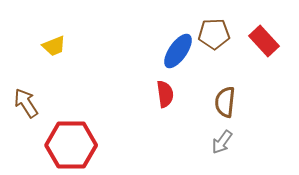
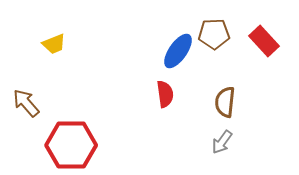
yellow trapezoid: moved 2 px up
brown arrow: rotated 8 degrees counterclockwise
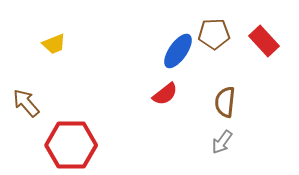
red semicircle: rotated 60 degrees clockwise
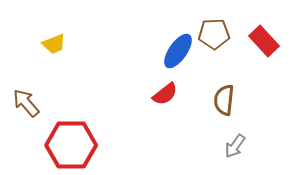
brown semicircle: moved 1 px left, 2 px up
gray arrow: moved 13 px right, 4 px down
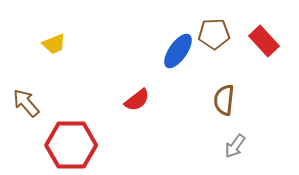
red semicircle: moved 28 px left, 6 px down
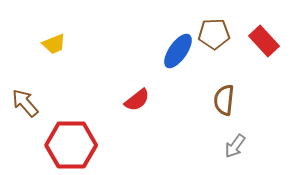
brown arrow: moved 1 px left
